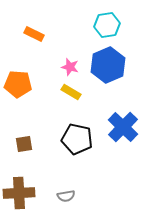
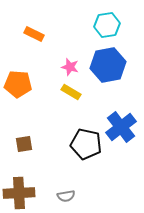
blue hexagon: rotated 12 degrees clockwise
blue cross: moved 2 px left; rotated 8 degrees clockwise
black pentagon: moved 9 px right, 5 px down
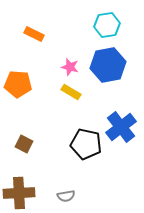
brown square: rotated 36 degrees clockwise
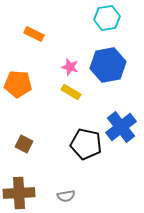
cyan hexagon: moved 7 px up
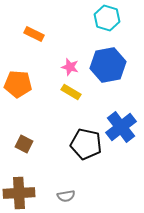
cyan hexagon: rotated 25 degrees clockwise
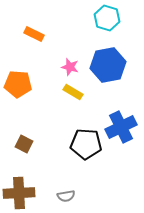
yellow rectangle: moved 2 px right
blue cross: rotated 12 degrees clockwise
black pentagon: rotated 8 degrees counterclockwise
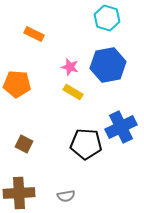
orange pentagon: moved 1 px left
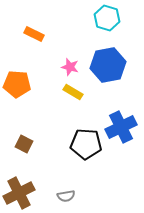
brown cross: rotated 24 degrees counterclockwise
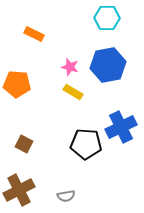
cyan hexagon: rotated 15 degrees counterclockwise
brown cross: moved 3 px up
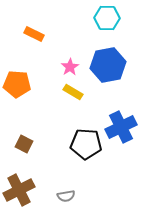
pink star: rotated 24 degrees clockwise
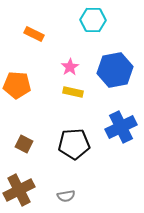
cyan hexagon: moved 14 px left, 2 px down
blue hexagon: moved 7 px right, 5 px down
orange pentagon: moved 1 px down
yellow rectangle: rotated 18 degrees counterclockwise
black pentagon: moved 12 px left; rotated 8 degrees counterclockwise
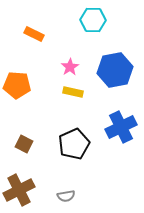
black pentagon: rotated 20 degrees counterclockwise
